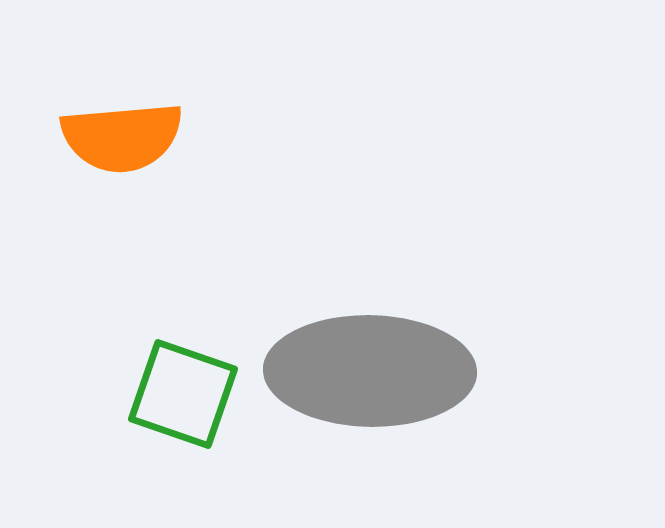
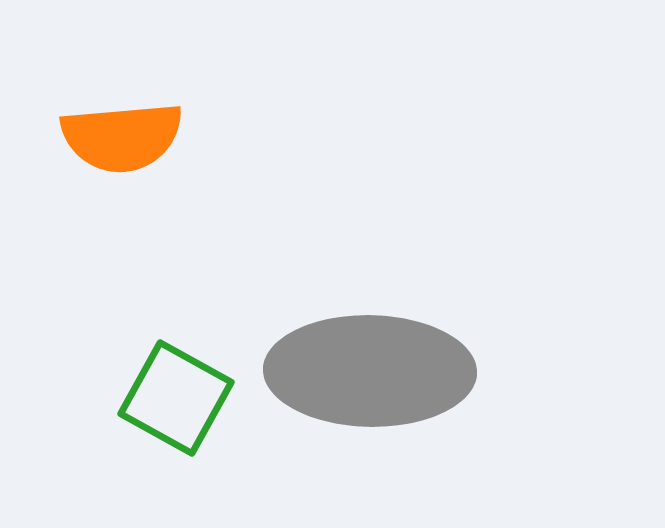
green square: moved 7 px left, 4 px down; rotated 10 degrees clockwise
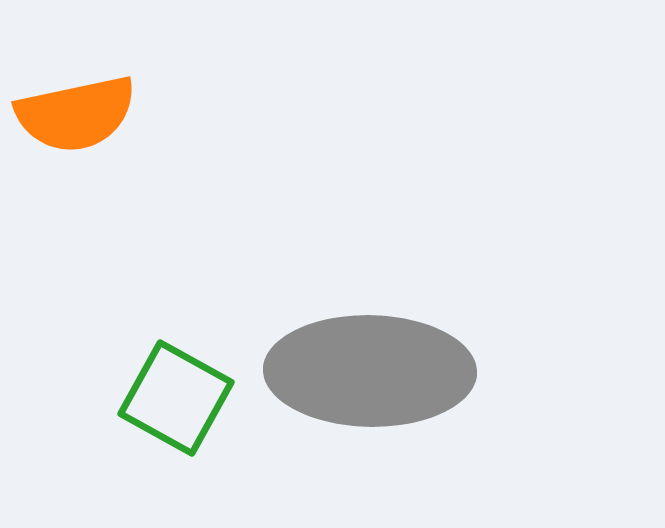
orange semicircle: moved 46 px left, 23 px up; rotated 7 degrees counterclockwise
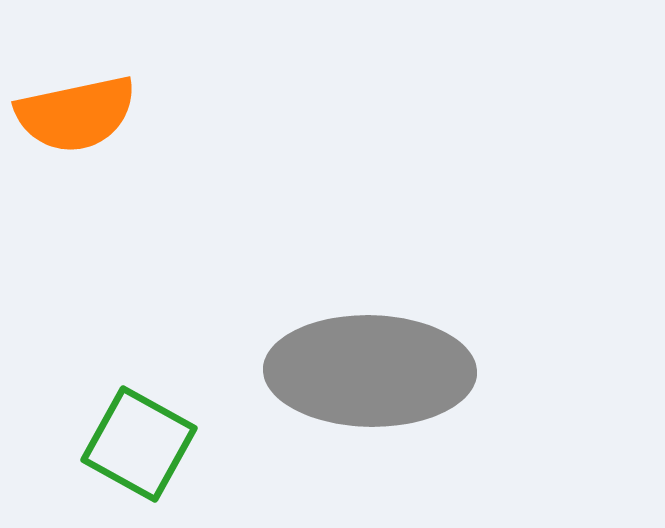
green square: moved 37 px left, 46 px down
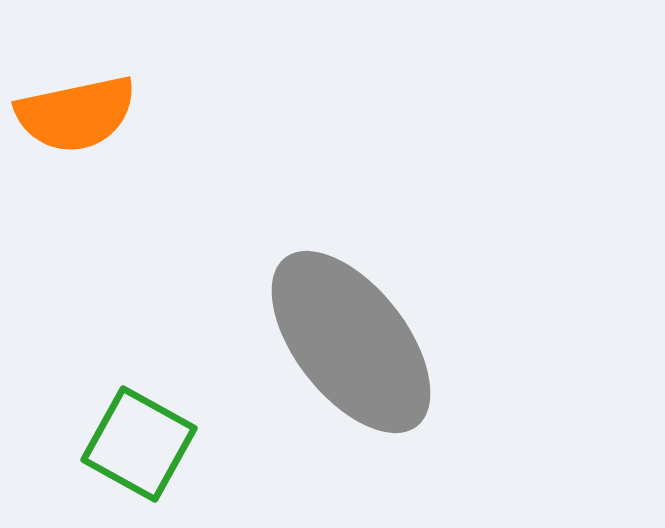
gray ellipse: moved 19 px left, 29 px up; rotated 51 degrees clockwise
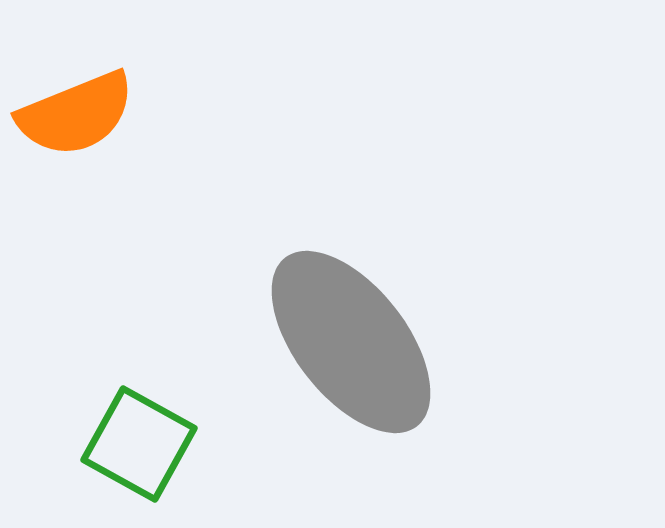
orange semicircle: rotated 10 degrees counterclockwise
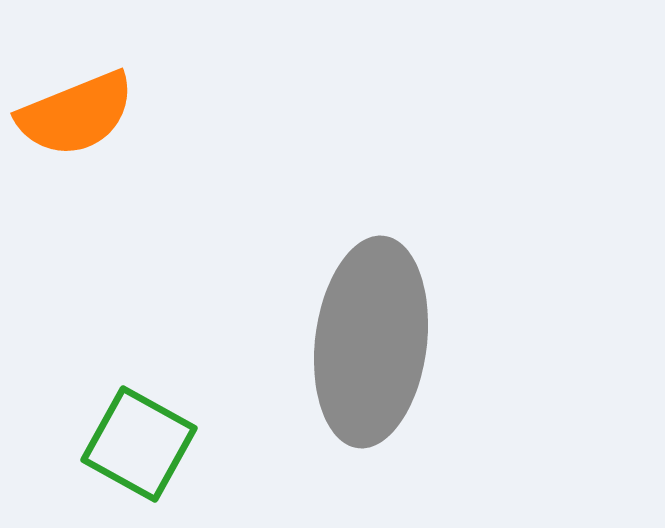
gray ellipse: moved 20 px right; rotated 45 degrees clockwise
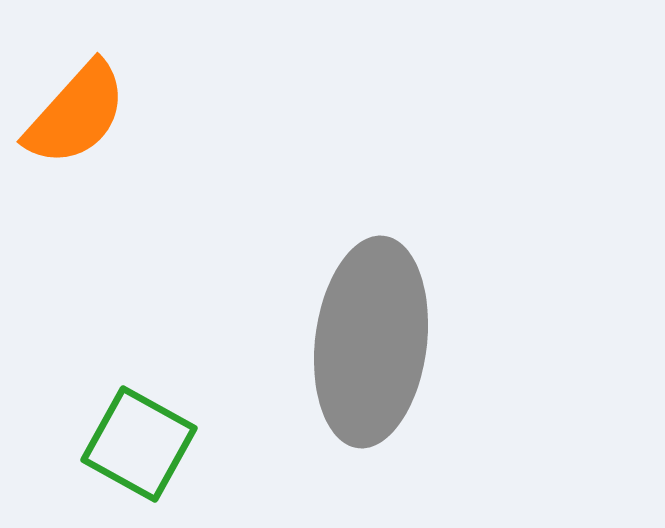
orange semicircle: rotated 26 degrees counterclockwise
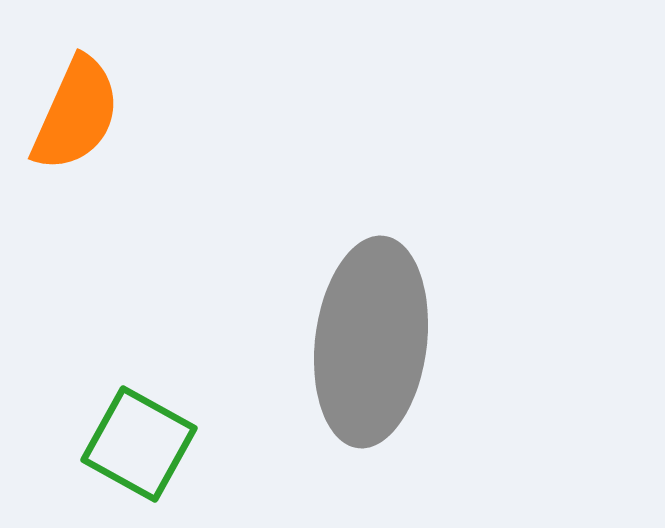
orange semicircle: rotated 18 degrees counterclockwise
